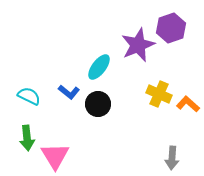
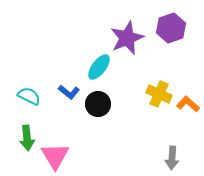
purple star: moved 11 px left, 7 px up
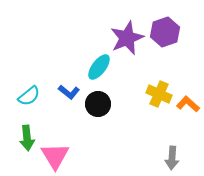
purple hexagon: moved 6 px left, 4 px down
cyan semicircle: rotated 115 degrees clockwise
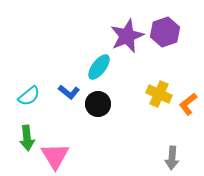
purple star: moved 2 px up
orange L-shape: rotated 80 degrees counterclockwise
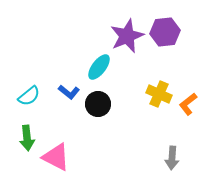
purple hexagon: rotated 12 degrees clockwise
pink triangle: moved 1 px right, 1 px down; rotated 32 degrees counterclockwise
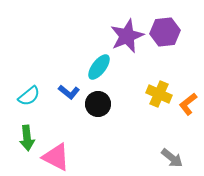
gray arrow: rotated 55 degrees counterclockwise
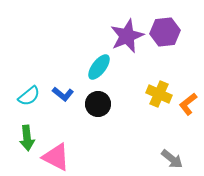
blue L-shape: moved 6 px left, 2 px down
gray arrow: moved 1 px down
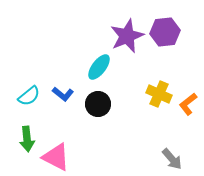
green arrow: moved 1 px down
gray arrow: rotated 10 degrees clockwise
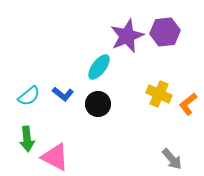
pink triangle: moved 1 px left
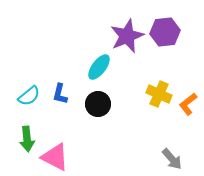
blue L-shape: moved 3 px left; rotated 65 degrees clockwise
